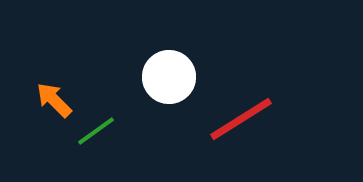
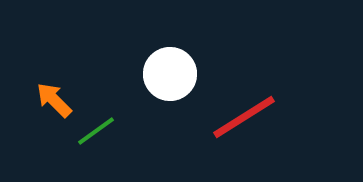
white circle: moved 1 px right, 3 px up
red line: moved 3 px right, 2 px up
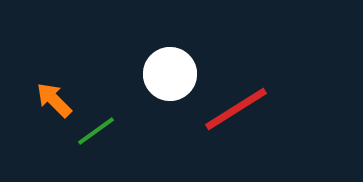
red line: moved 8 px left, 8 px up
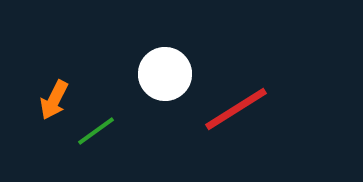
white circle: moved 5 px left
orange arrow: rotated 108 degrees counterclockwise
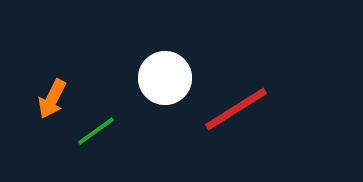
white circle: moved 4 px down
orange arrow: moved 2 px left, 1 px up
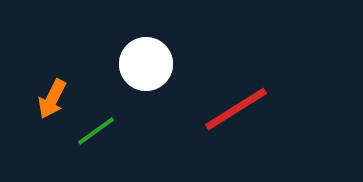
white circle: moved 19 px left, 14 px up
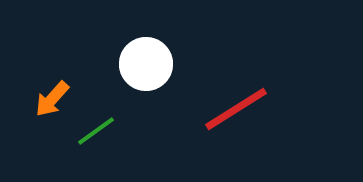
orange arrow: rotated 15 degrees clockwise
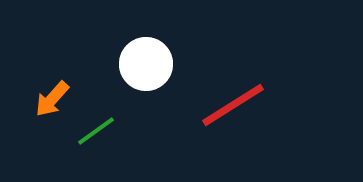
red line: moved 3 px left, 4 px up
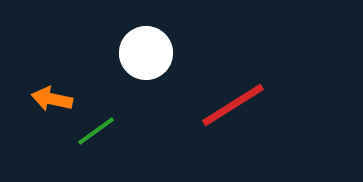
white circle: moved 11 px up
orange arrow: rotated 60 degrees clockwise
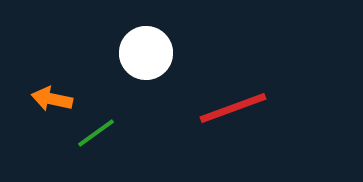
red line: moved 3 px down; rotated 12 degrees clockwise
green line: moved 2 px down
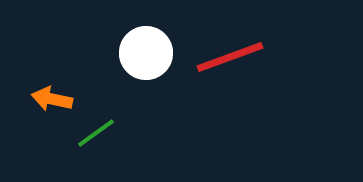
red line: moved 3 px left, 51 px up
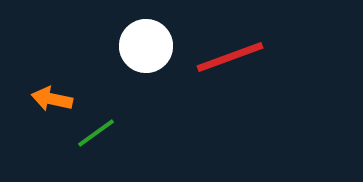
white circle: moved 7 px up
